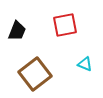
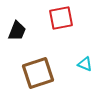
red square: moved 4 px left, 7 px up
brown square: moved 3 px right, 1 px up; rotated 20 degrees clockwise
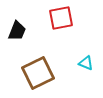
cyan triangle: moved 1 px right, 1 px up
brown square: rotated 8 degrees counterclockwise
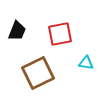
red square: moved 1 px left, 16 px down
cyan triangle: rotated 14 degrees counterclockwise
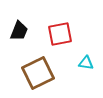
black trapezoid: moved 2 px right
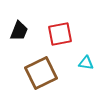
brown square: moved 3 px right
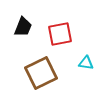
black trapezoid: moved 4 px right, 4 px up
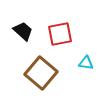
black trapezoid: moved 4 px down; rotated 70 degrees counterclockwise
brown square: rotated 24 degrees counterclockwise
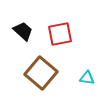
cyan triangle: moved 1 px right, 15 px down
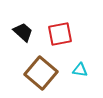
black trapezoid: moved 1 px down
cyan triangle: moved 7 px left, 8 px up
